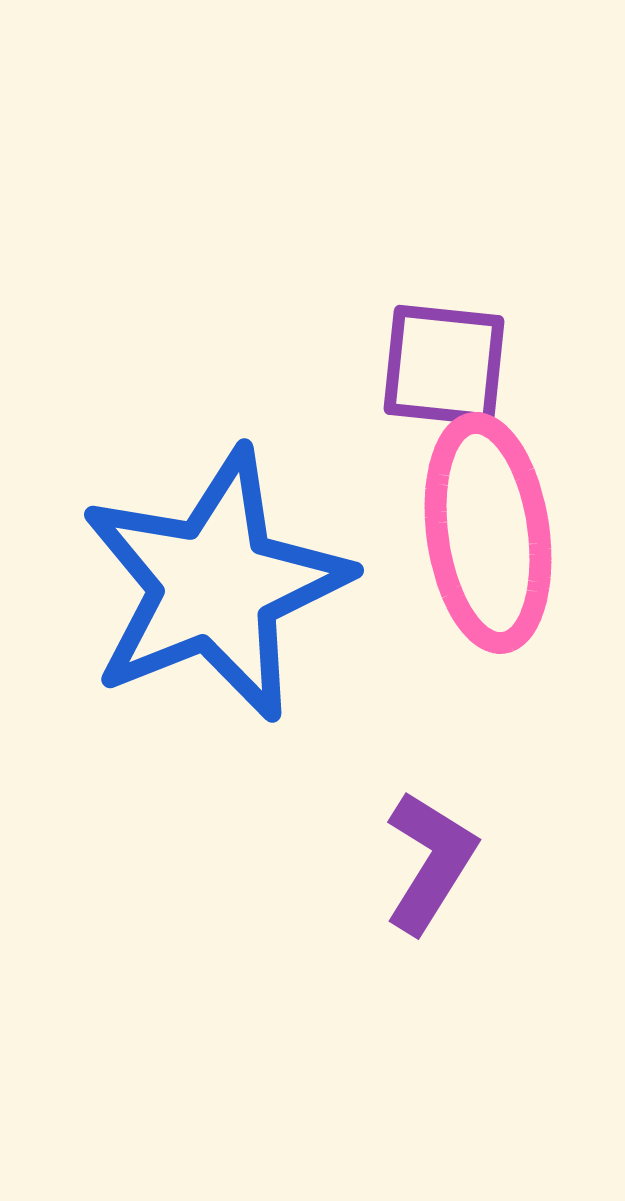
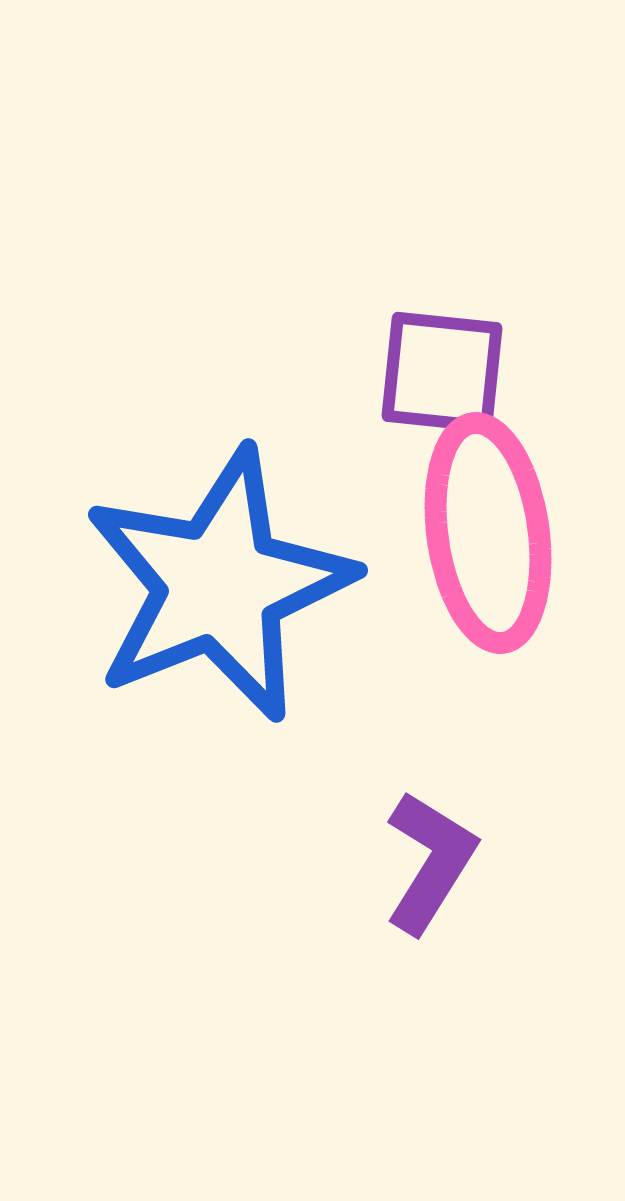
purple square: moved 2 px left, 7 px down
blue star: moved 4 px right
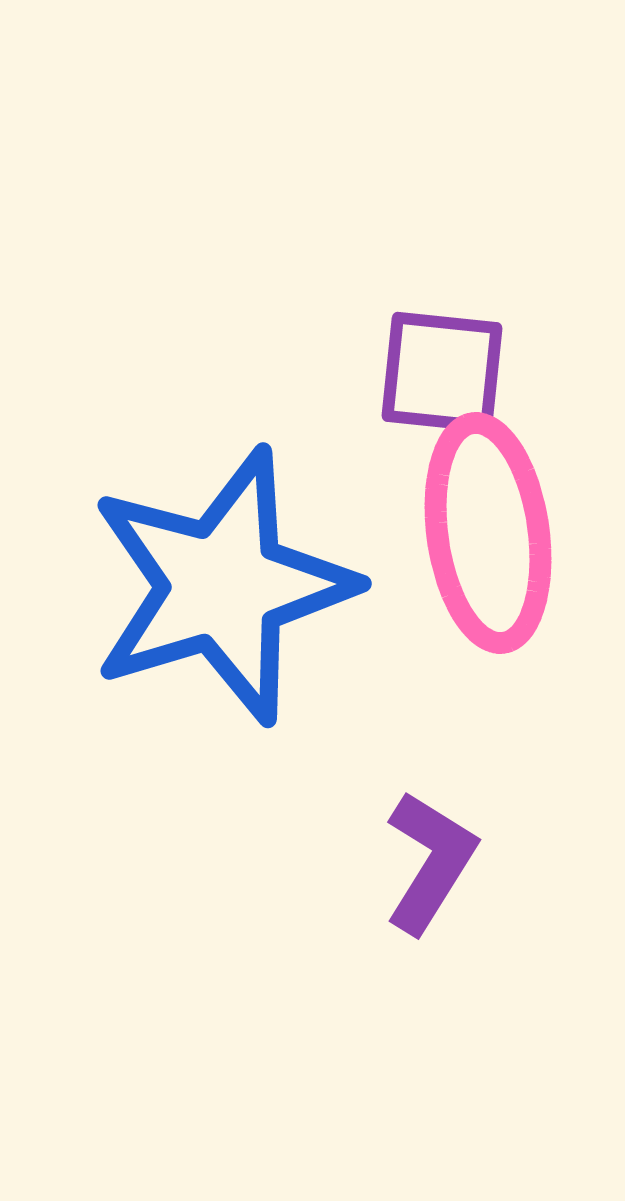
blue star: moved 3 px right, 1 px down; rotated 5 degrees clockwise
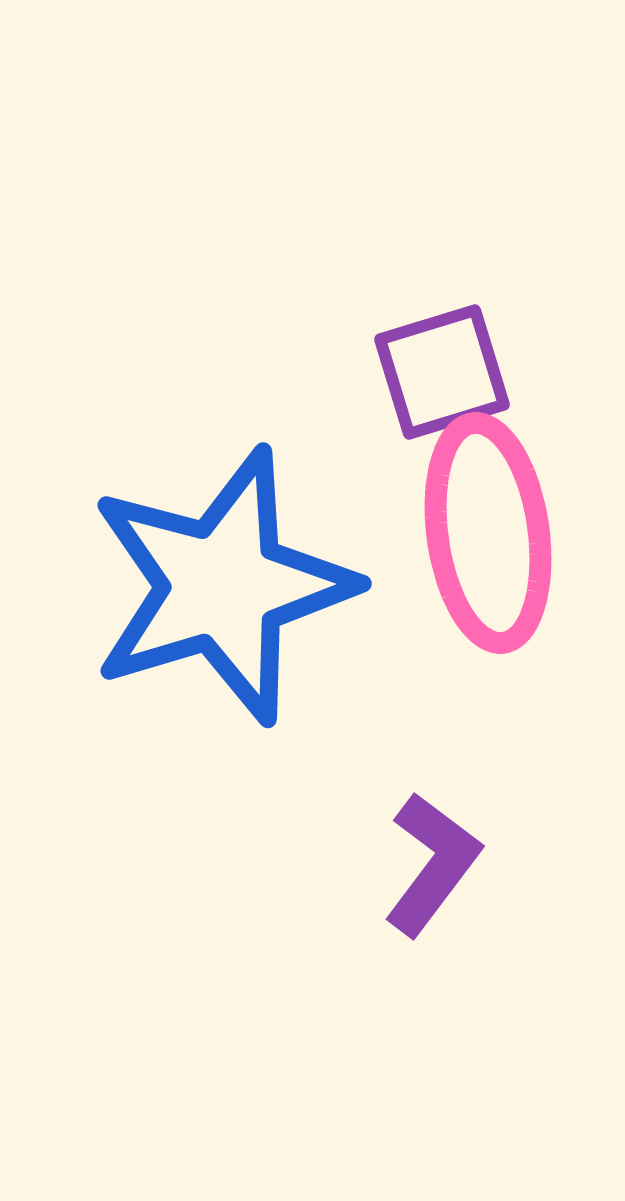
purple square: rotated 23 degrees counterclockwise
purple L-shape: moved 2 px right, 2 px down; rotated 5 degrees clockwise
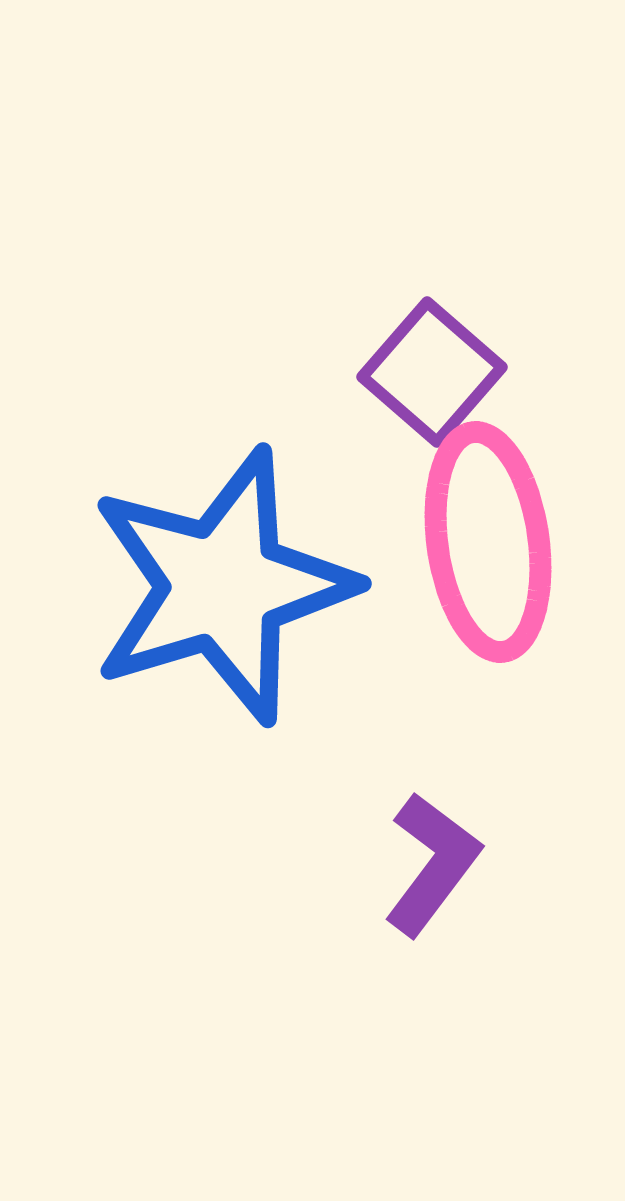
purple square: moved 10 px left; rotated 32 degrees counterclockwise
pink ellipse: moved 9 px down
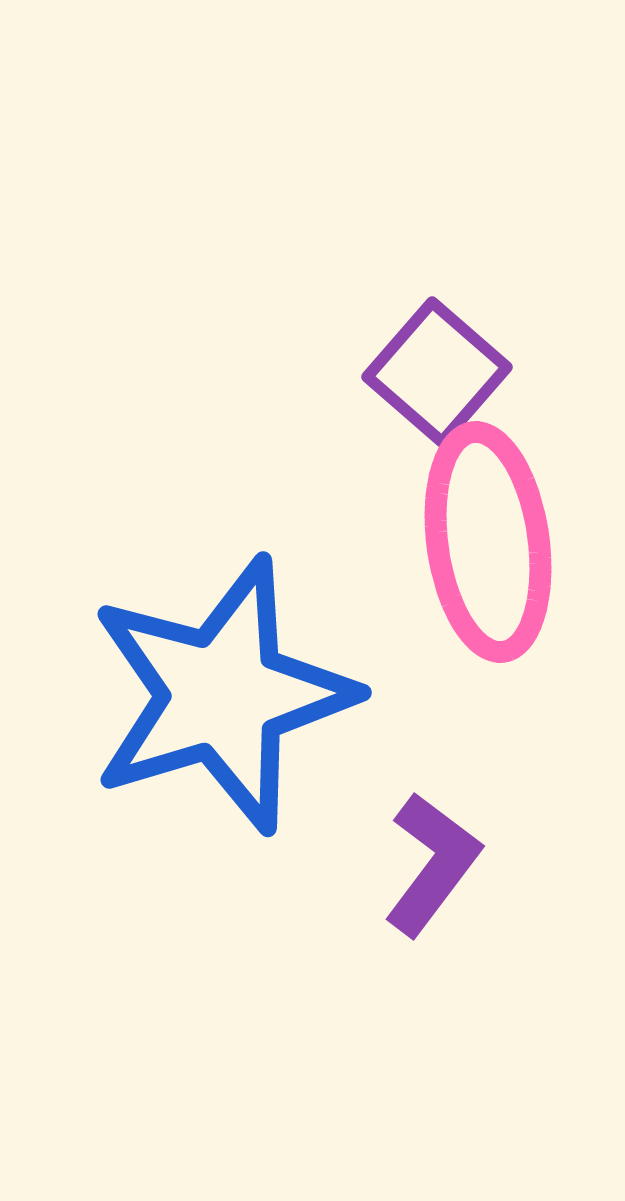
purple square: moved 5 px right
blue star: moved 109 px down
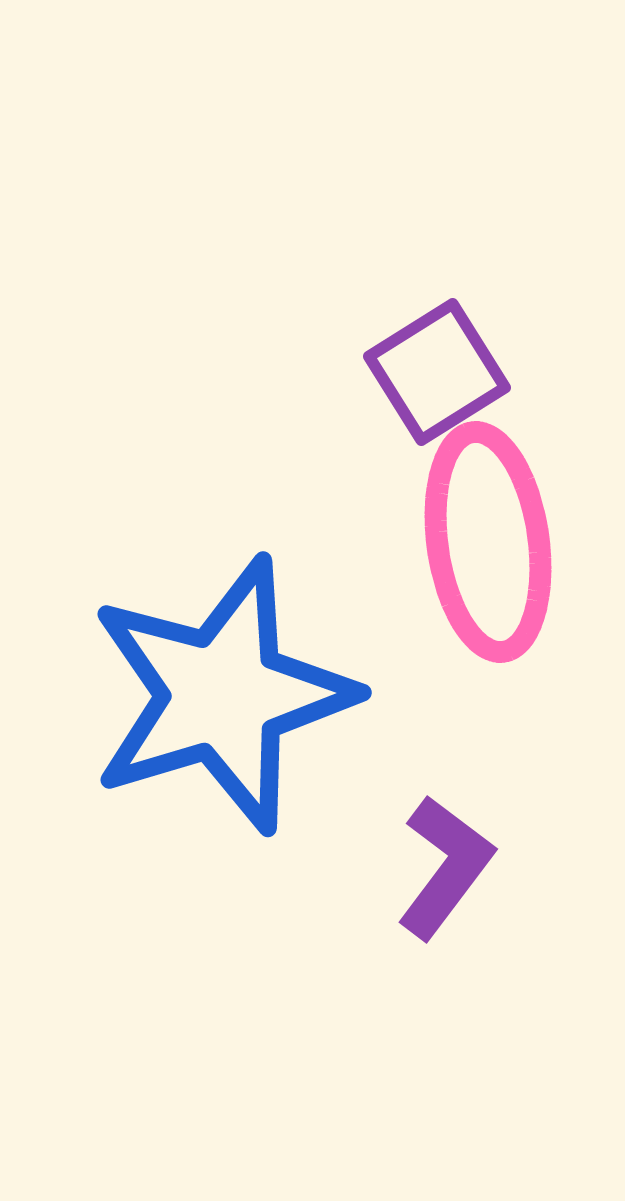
purple square: rotated 17 degrees clockwise
purple L-shape: moved 13 px right, 3 px down
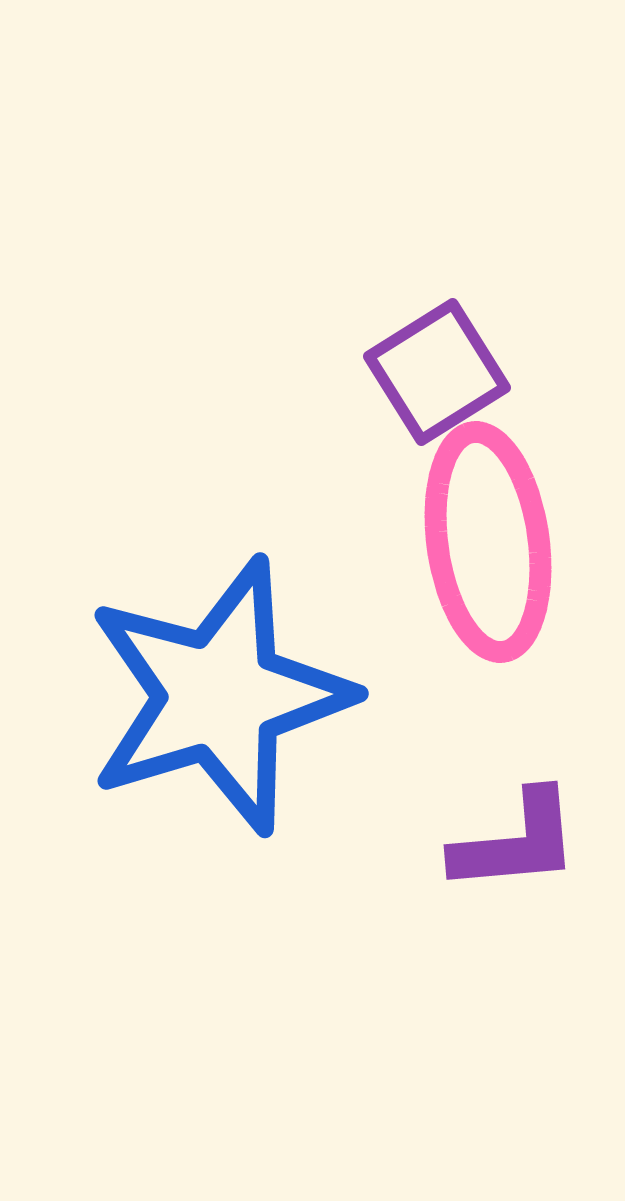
blue star: moved 3 px left, 1 px down
purple L-shape: moved 71 px right, 25 px up; rotated 48 degrees clockwise
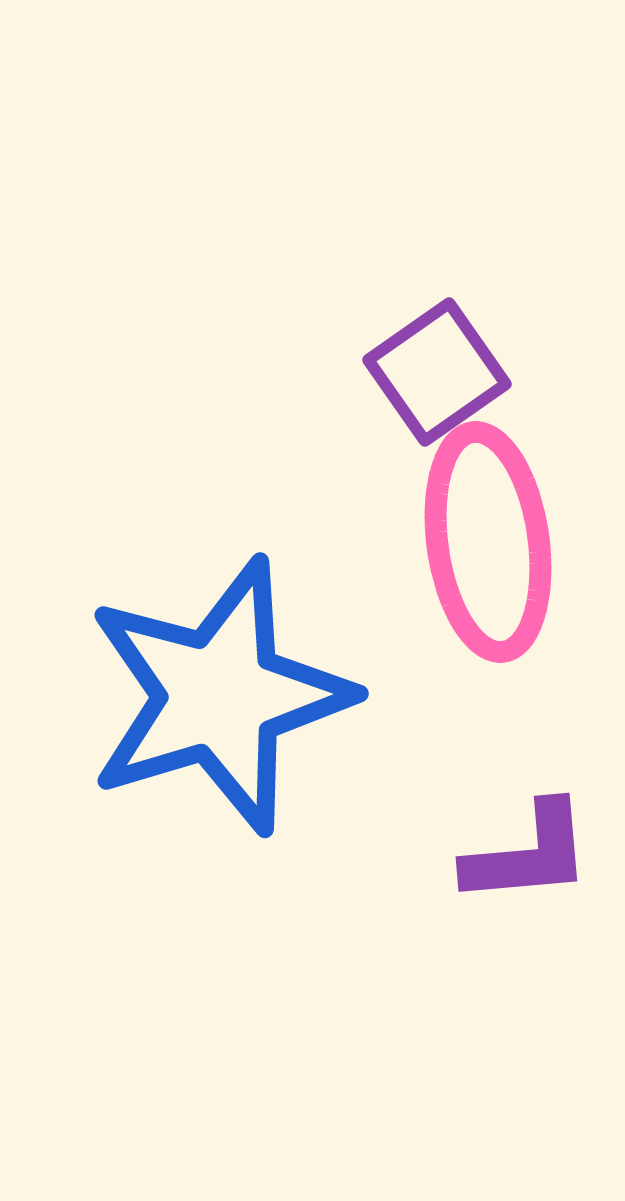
purple square: rotated 3 degrees counterclockwise
purple L-shape: moved 12 px right, 12 px down
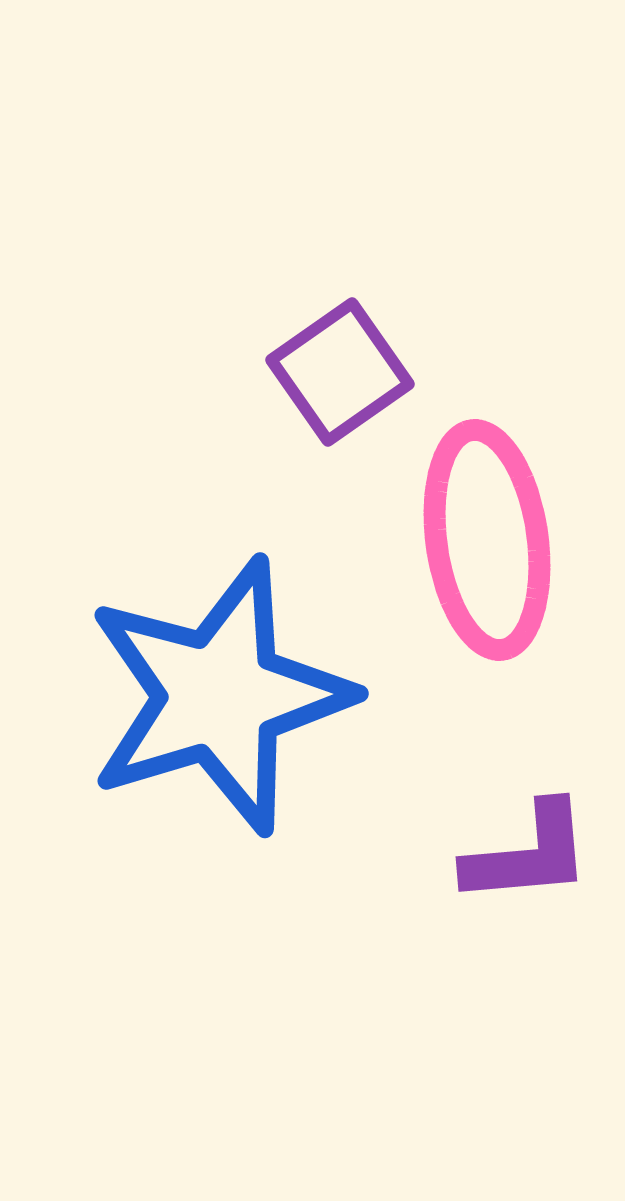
purple square: moved 97 px left
pink ellipse: moved 1 px left, 2 px up
